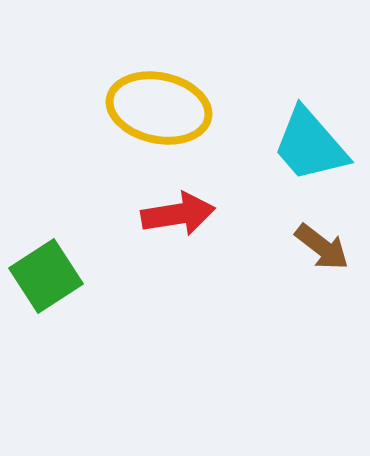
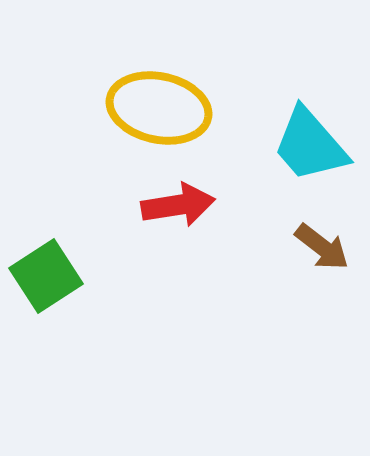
red arrow: moved 9 px up
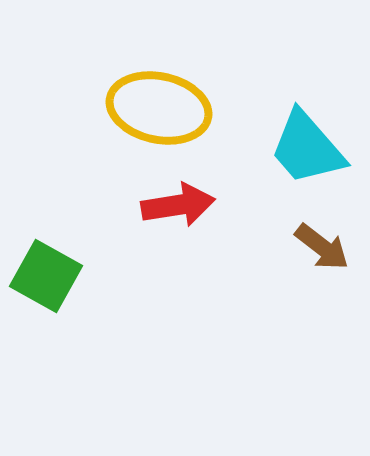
cyan trapezoid: moved 3 px left, 3 px down
green square: rotated 28 degrees counterclockwise
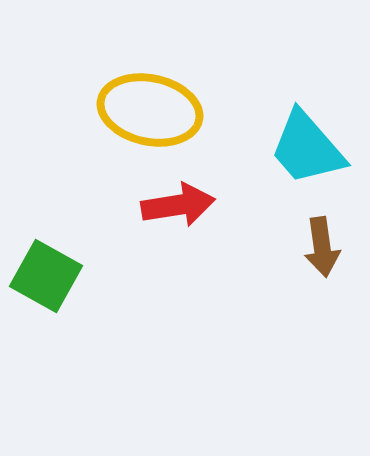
yellow ellipse: moved 9 px left, 2 px down
brown arrow: rotated 44 degrees clockwise
